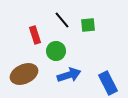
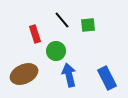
red rectangle: moved 1 px up
blue arrow: rotated 85 degrees counterclockwise
blue rectangle: moved 1 px left, 5 px up
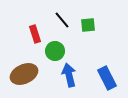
green circle: moved 1 px left
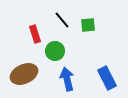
blue arrow: moved 2 px left, 4 px down
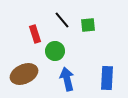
blue rectangle: rotated 30 degrees clockwise
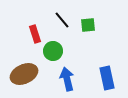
green circle: moved 2 px left
blue rectangle: rotated 15 degrees counterclockwise
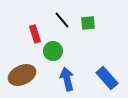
green square: moved 2 px up
brown ellipse: moved 2 px left, 1 px down
blue rectangle: rotated 30 degrees counterclockwise
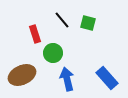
green square: rotated 21 degrees clockwise
green circle: moved 2 px down
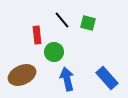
red rectangle: moved 2 px right, 1 px down; rotated 12 degrees clockwise
green circle: moved 1 px right, 1 px up
